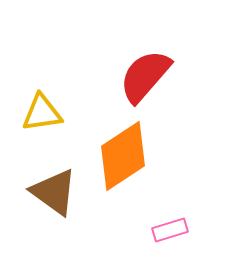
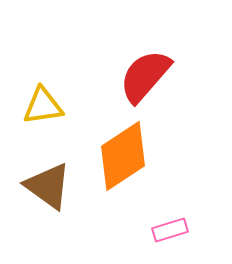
yellow triangle: moved 1 px right, 7 px up
brown triangle: moved 6 px left, 6 px up
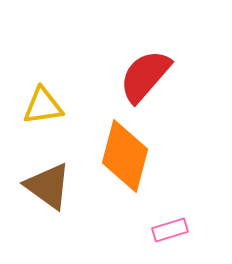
orange diamond: moved 2 px right; rotated 42 degrees counterclockwise
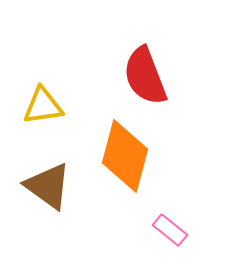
red semicircle: rotated 62 degrees counterclockwise
pink rectangle: rotated 56 degrees clockwise
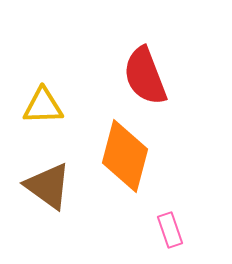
yellow triangle: rotated 6 degrees clockwise
pink rectangle: rotated 32 degrees clockwise
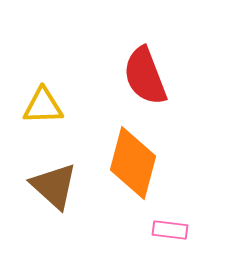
orange diamond: moved 8 px right, 7 px down
brown triangle: moved 6 px right; rotated 6 degrees clockwise
pink rectangle: rotated 64 degrees counterclockwise
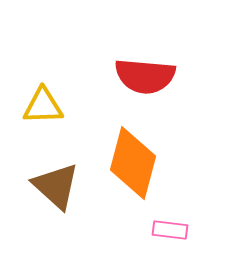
red semicircle: rotated 64 degrees counterclockwise
brown triangle: moved 2 px right
